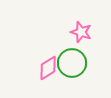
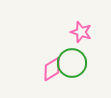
pink diamond: moved 4 px right, 1 px down
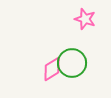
pink star: moved 4 px right, 13 px up
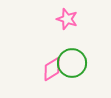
pink star: moved 18 px left
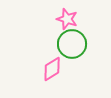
green circle: moved 19 px up
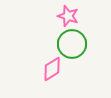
pink star: moved 1 px right, 3 px up
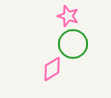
green circle: moved 1 px right
